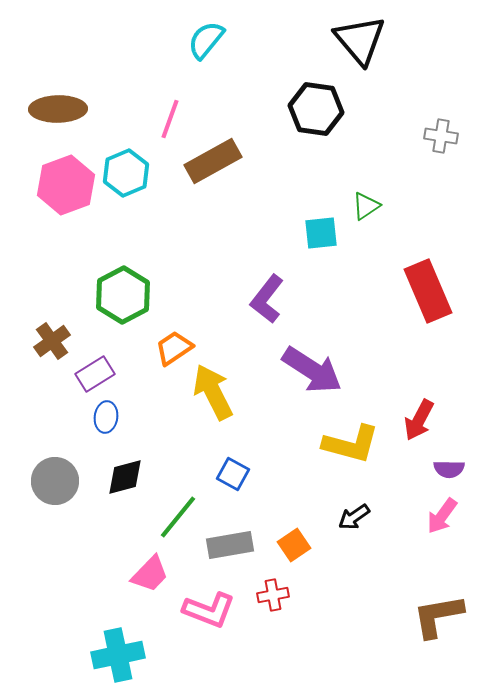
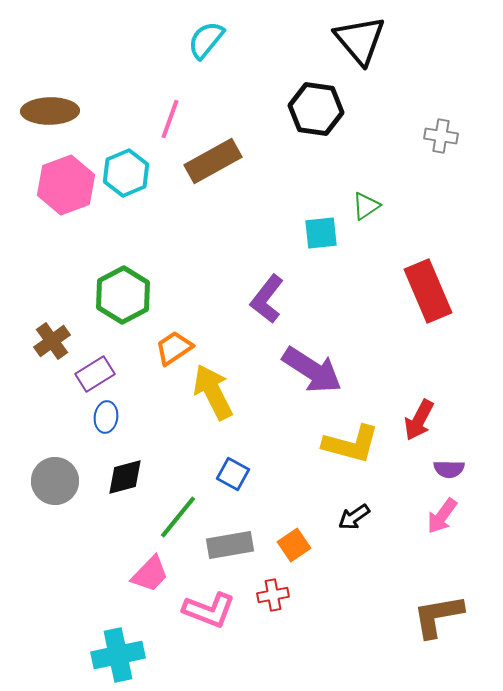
brown ellipse: moved 8 px left, 2 px down
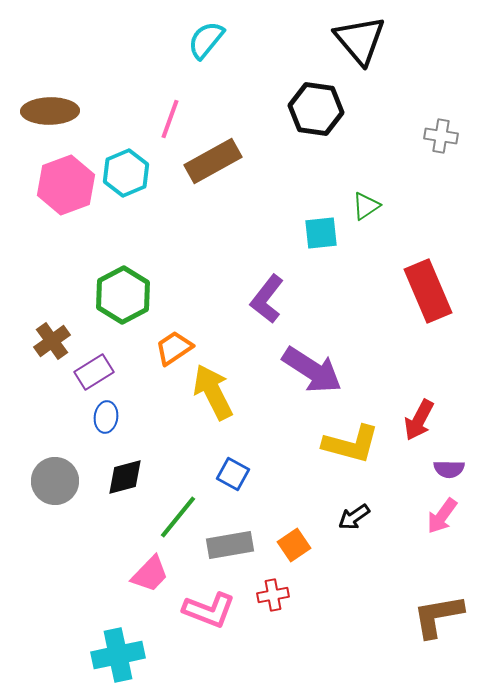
purple rectangle: moved 1 px left, 2 px up
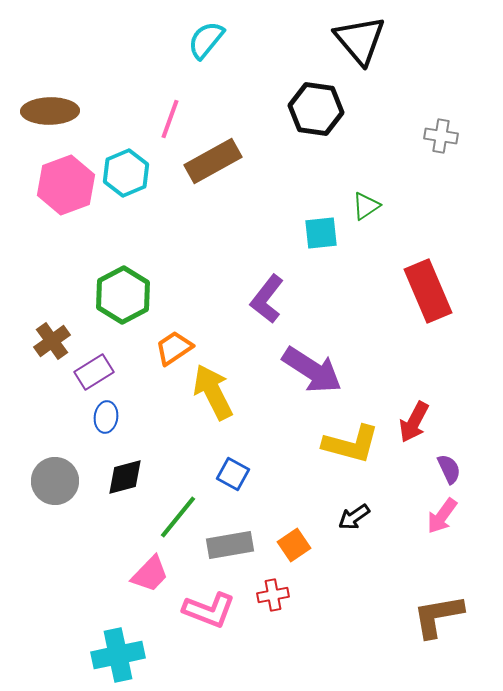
red arrow: moved 5 px left, 2 px down
purple semicircle: rotated 116 degrees counterclockwise
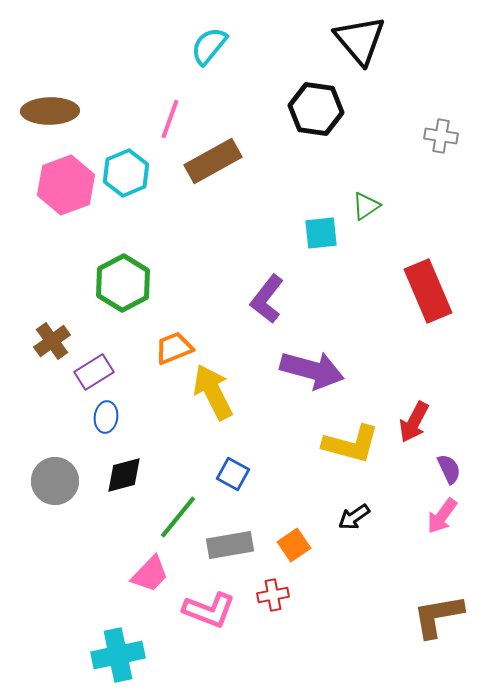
cyan semicircle: moved 3 px right, 6 px down
green hexagon: moved 12 px up
orange trapezoid: rotated 12 degrees clockwise
purple arrow: rotated 18 degrees counterclockwise
black diamond: moved 1 px left, 2 px up
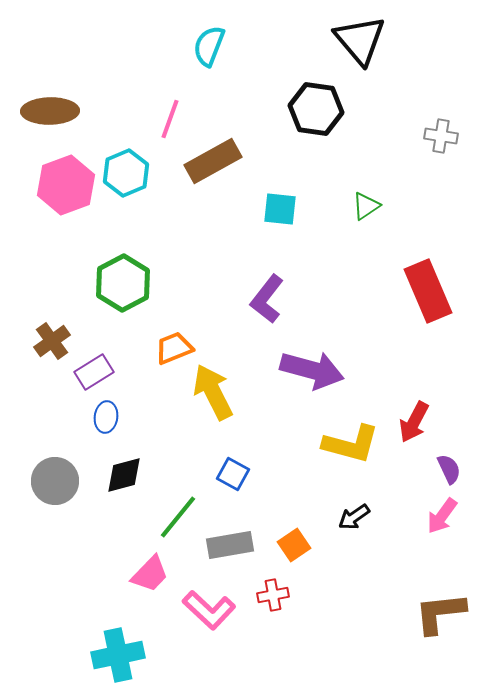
cyan semicircle: rotated 18 degrees counterclockwise
cyan square: moved 41 px left, 24 px up; rotated 12 degrees clockwise
pink L-shape: rotated 22 degrees clockwise
brown L-shape: moved 2 px right, 3 px up; rotated 4 degrees clockwise
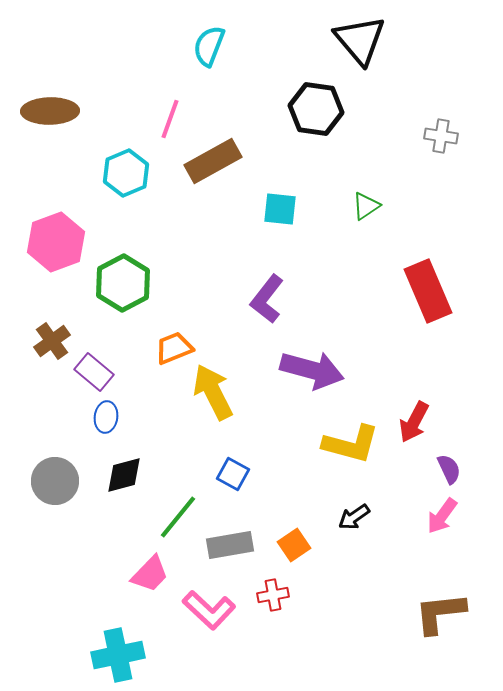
pink hexagon: moved 10 px left, 57 px down
purple rectangle: rotated 72 degrees clockwise
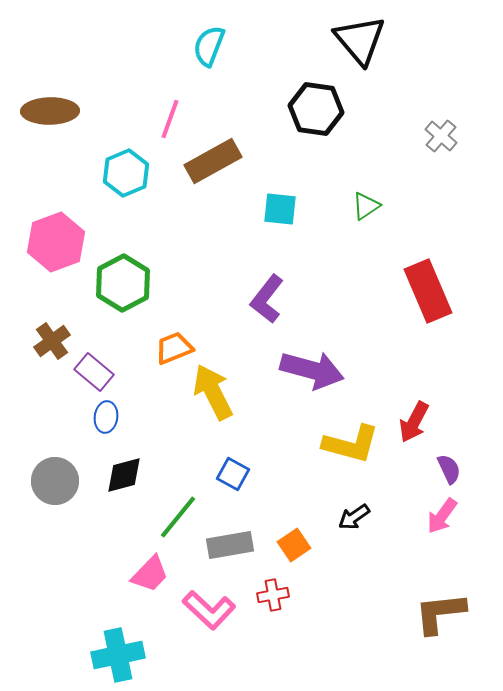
gray cross: rotated 32 degrees clockwise
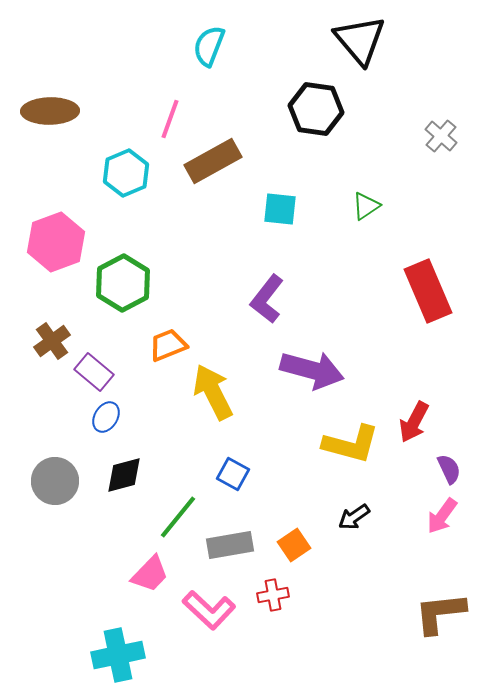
orange trapezoid: moved 6 px left, 3 px up
blue ellipse: rotated 24 degrees clockwise
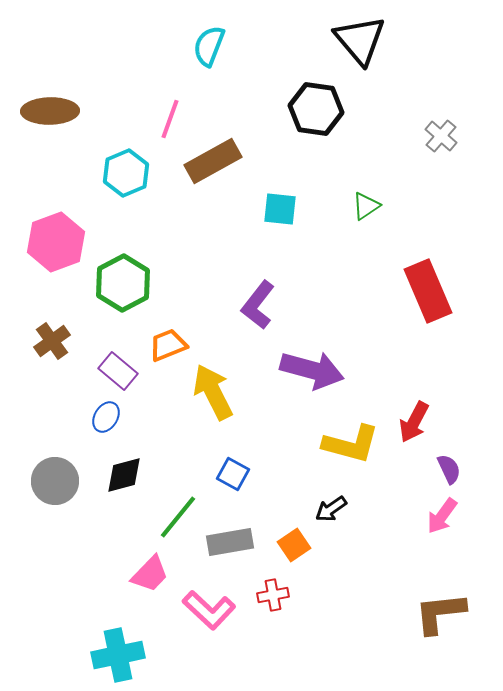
purple L-shape: moved 9 px left, 6 px down
purple rectangle: moved 24 px right, 1 px up
black arrow: moved 23 px left, 8 px up
gray rectangle: moved 3 px up
